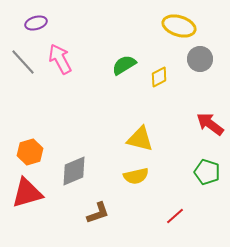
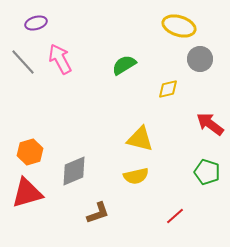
yellow diamond: moved 9 px right, 12 px down; rotated 15 degrees clockwise
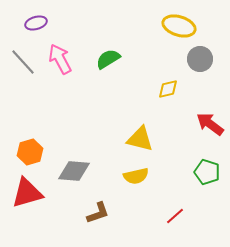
green semicircle: moved 16 px left, 6 px up
gray diamond: rotated 28 degrees clockwise
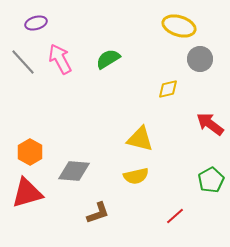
orange hexagon: rotated 15 degrees counterclockwise
green pentagon: moved 4 px right, 8 px down; rotated 25 degrees clockwise
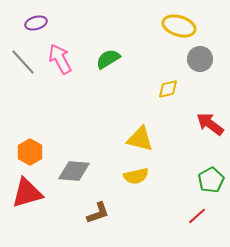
red line: moved 22 px right
